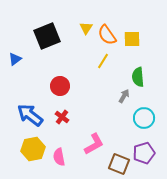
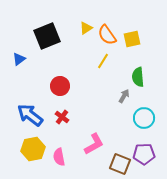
yellow triangle: rotated 24 degrees clockwise
yellow square: rotated 12 degrees counterclockwise
blue triangle: moved 4 px right
purple pentagon: moved 1 px down; rotated 15 degrees clockwise
brown square: moved 1 px right
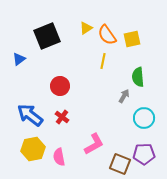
yellow line: rotated 21 degrees counterclockwise
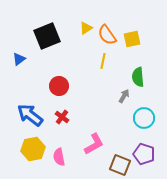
red circle: moved 1 px left
purple pentagon: rotated 20 degrees clockwise
brown square: moved 1 px down
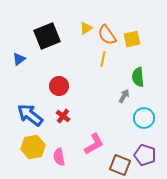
yellow line: moved 2 px up
red cross: moved 1 px right, 1 px up
yellow hexagon: moved 2 px up
purple pentagon: moved 1 px right, 1 px down
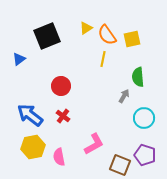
red circle: moved 2 px right
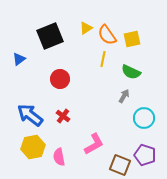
black square: moved 3 px right
green semicircle: moved 7 px left, 5 px up; rotated 60 degrees counterclockwise
red circle: moved 1 px left, 7 px up
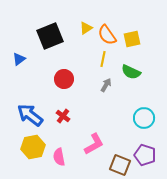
red circle: moved 4 px right
gray arrow: moved 18 px left, 11 px up
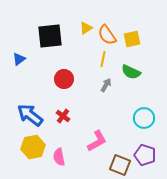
black square: rotated 16 degrees clockwise
pink L-shape: moved 3 px right, 3 px up
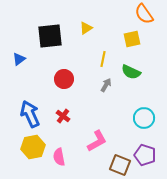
orange semicircle: moved 37 px right, 21 px up
blue arrow: moved 1 px up; rotated 28 degrees clockwise
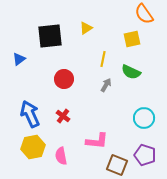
pink L-shape: rotated 35 degrees clockwise
pink semicircle: moved 2 px right, 1 px up
brown square: moved 3 px left
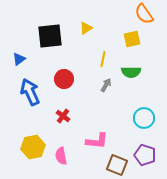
green semicircle: rotated 24 degrees counterclockwise
blue arrow: moved 22 px up
